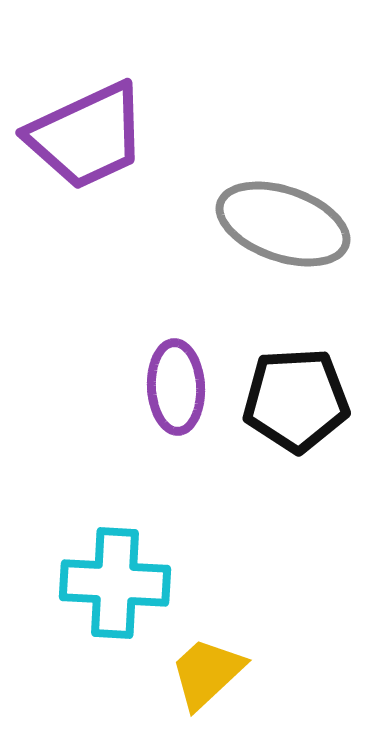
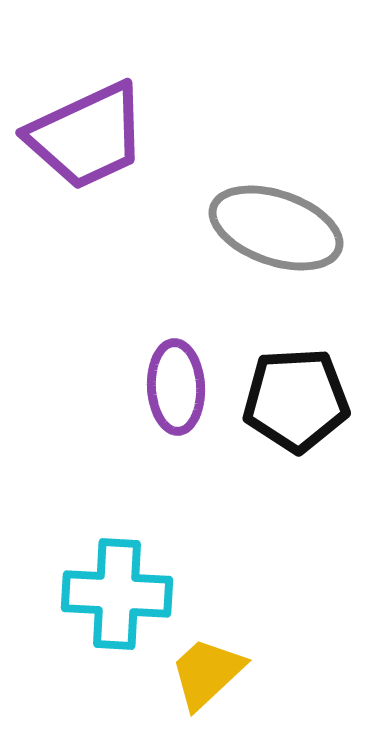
gray ellipse: moved 7 px left, 4 px down
cyan cross: moved 2 px right, 11 px down
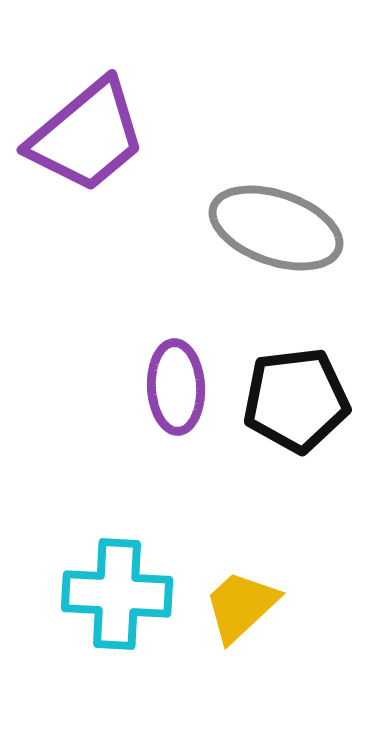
purple trapezoid: rotated 15 degrees counterclockwise
black pentagon: rotated 4 degrees counterclockwise
yellow trapezoid: moved 34 px right, 67 px up
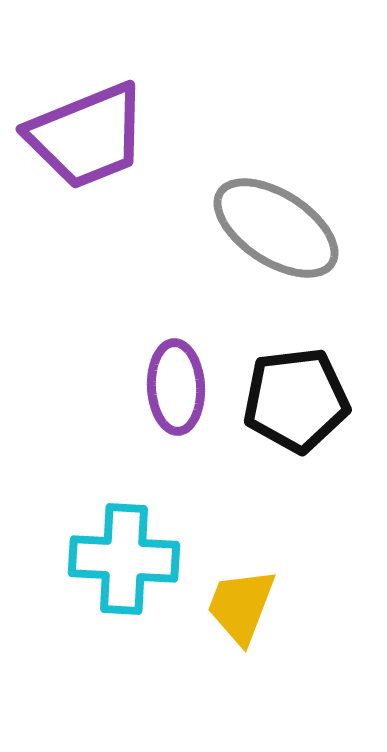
purple trapezoid: rotated 18 degrees clockwise
gray ellipse: rotated 14 degrees clockwise
cyan cross: moved 7 px right, 35 px up
yellow trapezoid: rotated 26 degrees counterclockwise
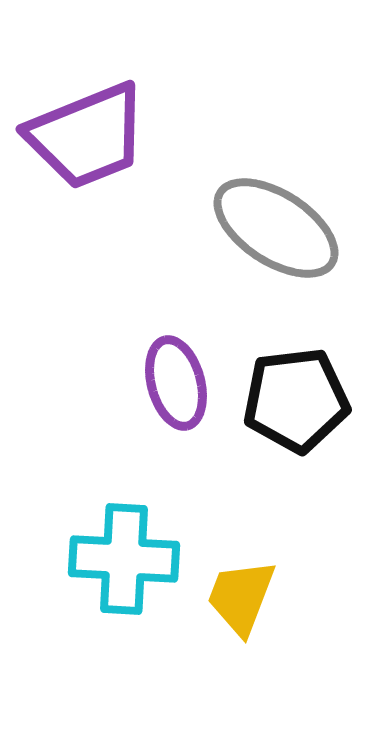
purple ellipse: moved 4 px up; rotated 12 degrees counterclockwise
yellow trapezoid: moved 9 px up
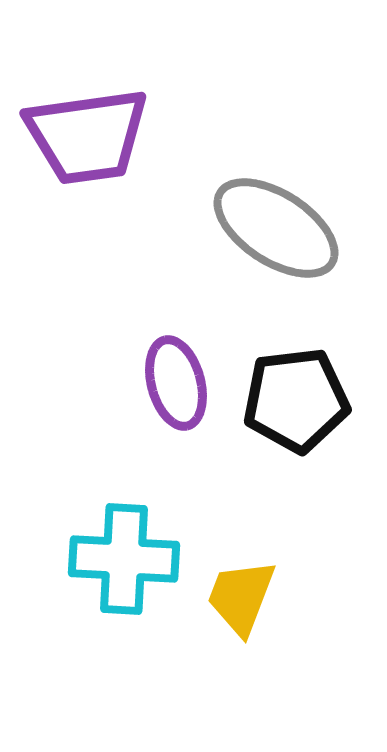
purple trapezoid: rotated 14 degrees clockwise
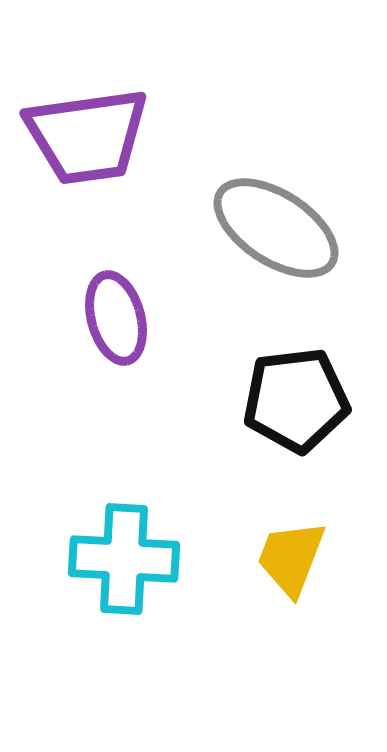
purple ellipse: moved 60 px left, 65 px up
yellow trapezoid: moved 50 px right, 39 px up
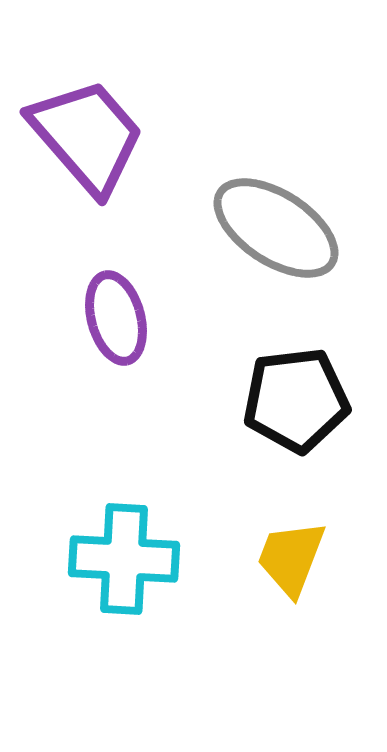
purple trapezoid: rotated 123 degrees counterclockwise
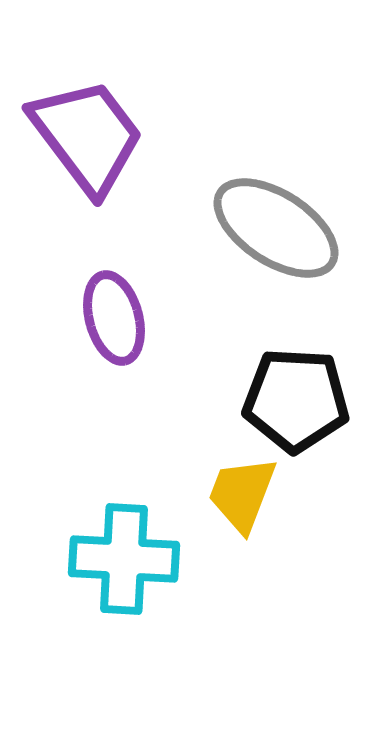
purple trapezoid: rotated 4 degrees clockwise
purple ellipse: moved 2 px left
black pentagon: rotated 10 degrees clockwise
yellow trapezoid: moved 49 px left, 64 px up
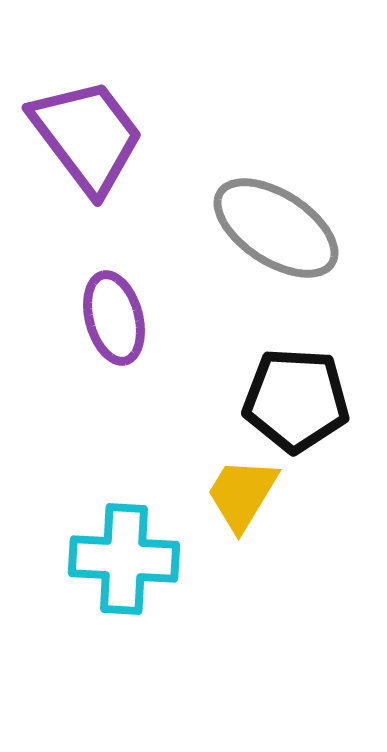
yellow trapezoid: rotated 10 degrees clockwise
